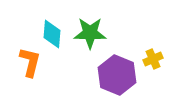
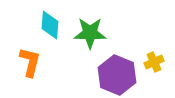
cyan diamond: moved 2 px left, 9 px up
yellow cross: moved 1 px right, 3 px down
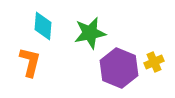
cyan diamond: moved 7 px left, 1 px down
green star: rotated 12 degrees counterclockwise
purple hexagon: moved 2 px right, 7 px up
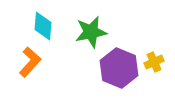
green star: moved 1 px right, 1 px up
orange L-shape: rotated 28 degrees clockwise
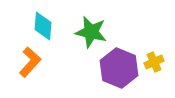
green star: rotated 24 degrees clockwise
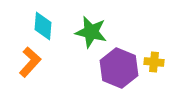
yellow cross: rotated 30 degrees clockwise
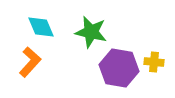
cyan diamond: moved 2 px left, 1 px down; rotated 28 degrees counterclockwise
purple hexagon: rotated 12 degrees counterclockwise
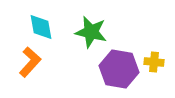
cyan diamond: rotated 12 degrees clockwise
purple hexagon: moved 1 px down
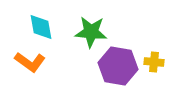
green star: rotated 8 degrees counterclockwise
orange L-shape: rotated 84 degrees clockwise
purple hexagon: moved 1 px left, 3 px up
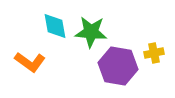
cyan diamond: moved 14 px right, 1 px up
yellow cross: moved 9 px up; rotated 18 degrees counterclockwise
